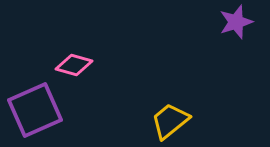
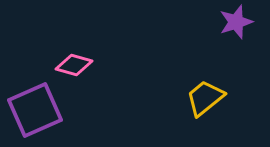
yellow trapezoid: moved 35 px right, 23 px up
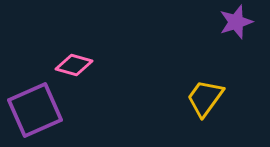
yellow trapezoid: rotated 15 degrees counterclockwise
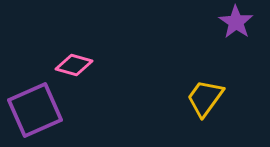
purple star: rotated 20 degrees counterclockwise
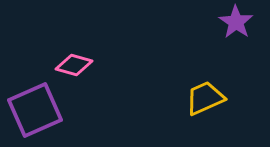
yellow trapezoid: rotated 30 degrees clockwise
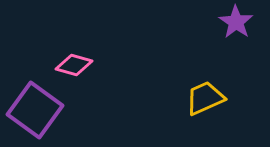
purple square: rotated 30 degrees counterclockwise
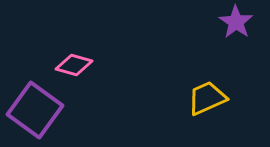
yellow trapezoid: moved 2 px right
